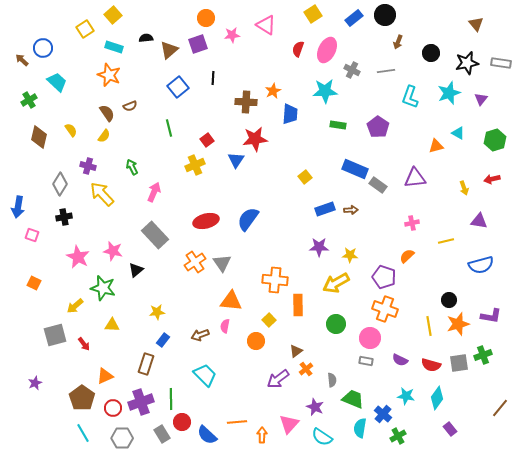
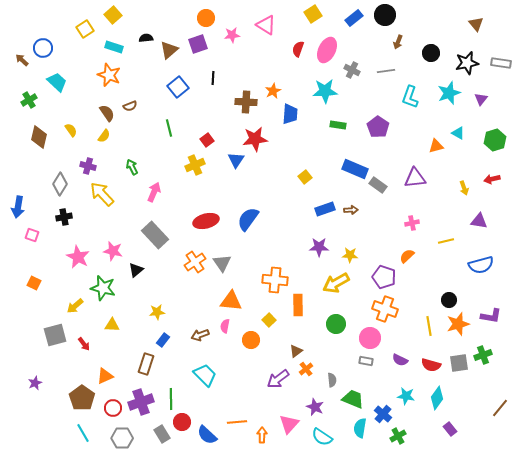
orange circle at (256, 341): moved 5 px left, 1 px up
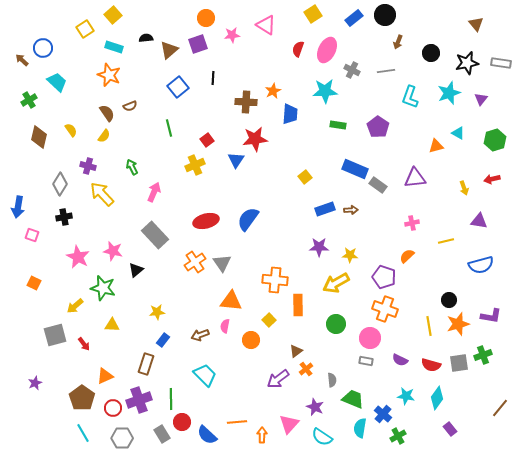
purple cross at (141, 402): moved 2 px left, 2 px up
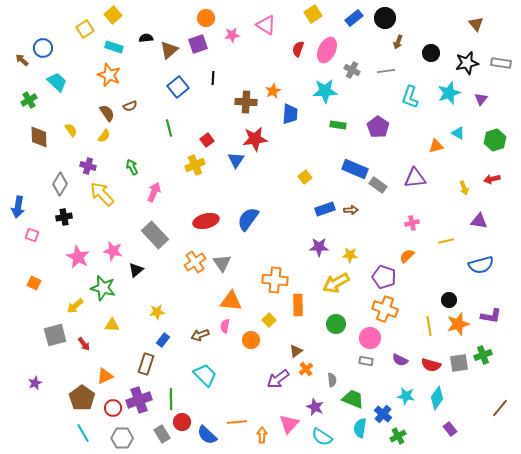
black circle at (385, 15): moved 3 px down
brown diamond at (39, 137): rotated 15 degrees counterclockwise
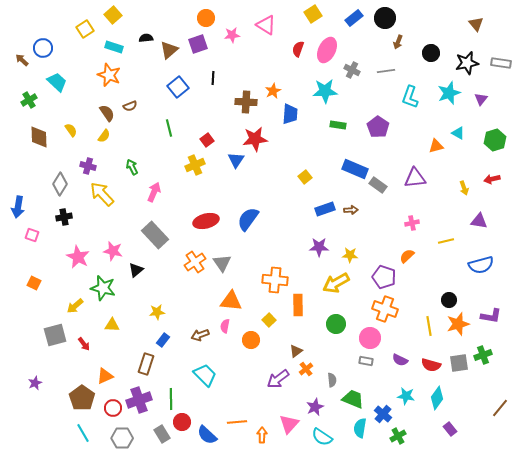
purple star at (315, 407): rotated 24 degrees clockwise
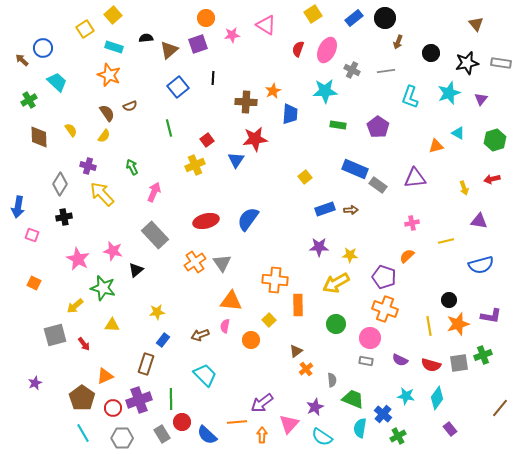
pink star at (78, 257): moved 2 px down
purple arrow at (278, 379): moved 16 px left, 24 px down
